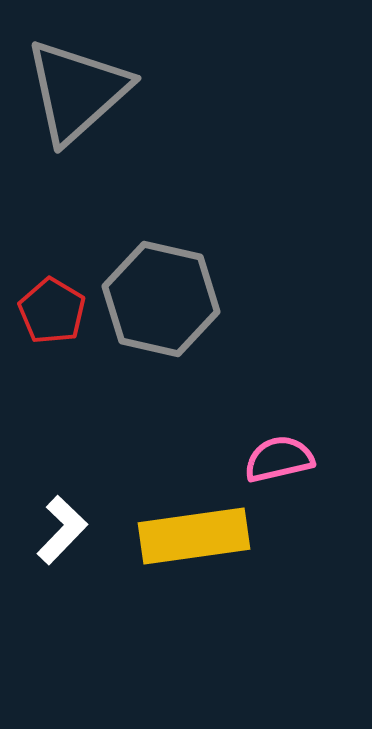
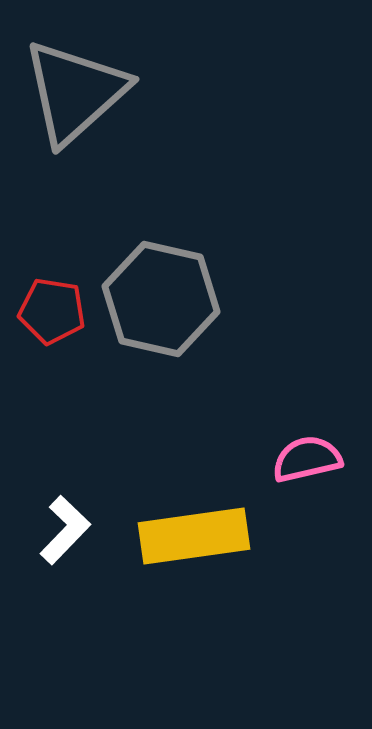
gray triangle: moved 2 px left, 1 px down
red pentagon: rotated 22 degrees counterclockwise
pink semicircle: moved 28 px right
white L-shape: moved 3 px right
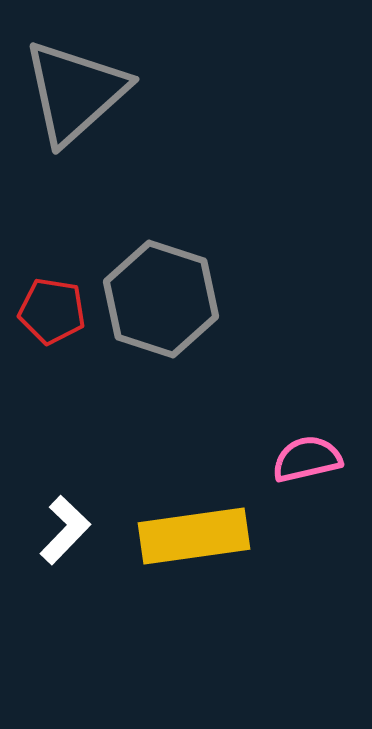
gray hexagon: rotated 5 degrees clockwise
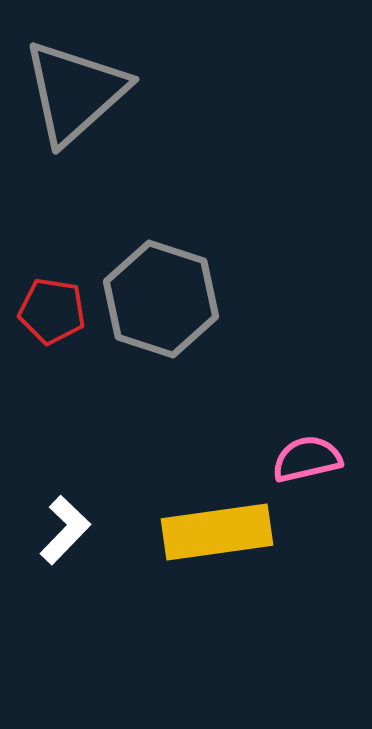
yellow rectangle: moved 23 px right, 4 px up
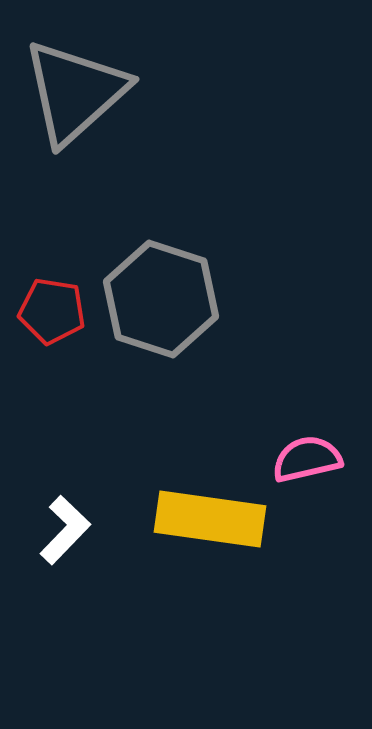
yellow rectangle: moved 7 px left, 13 px up; rotated 16 degrees clockwise
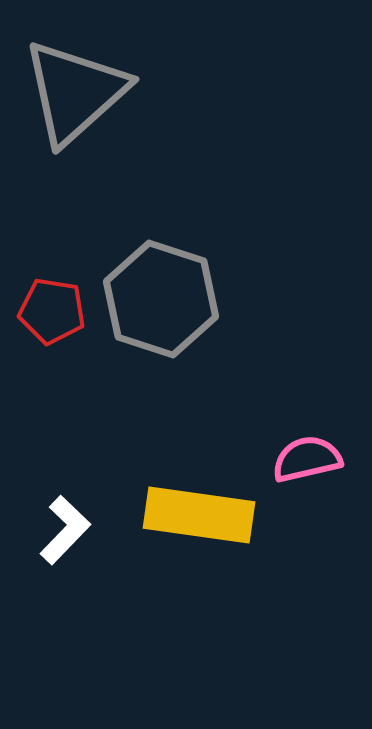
yellow rectangle: moved 11 px left, 4 px up
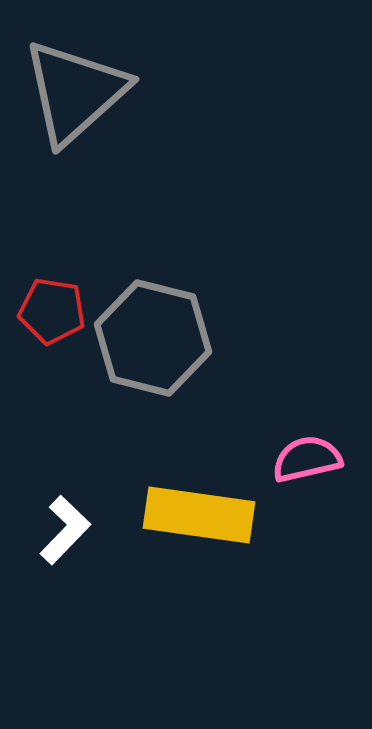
gray hexagon: moved 8 px left, 39 px down; rotated 4 degrees counterclockwise
